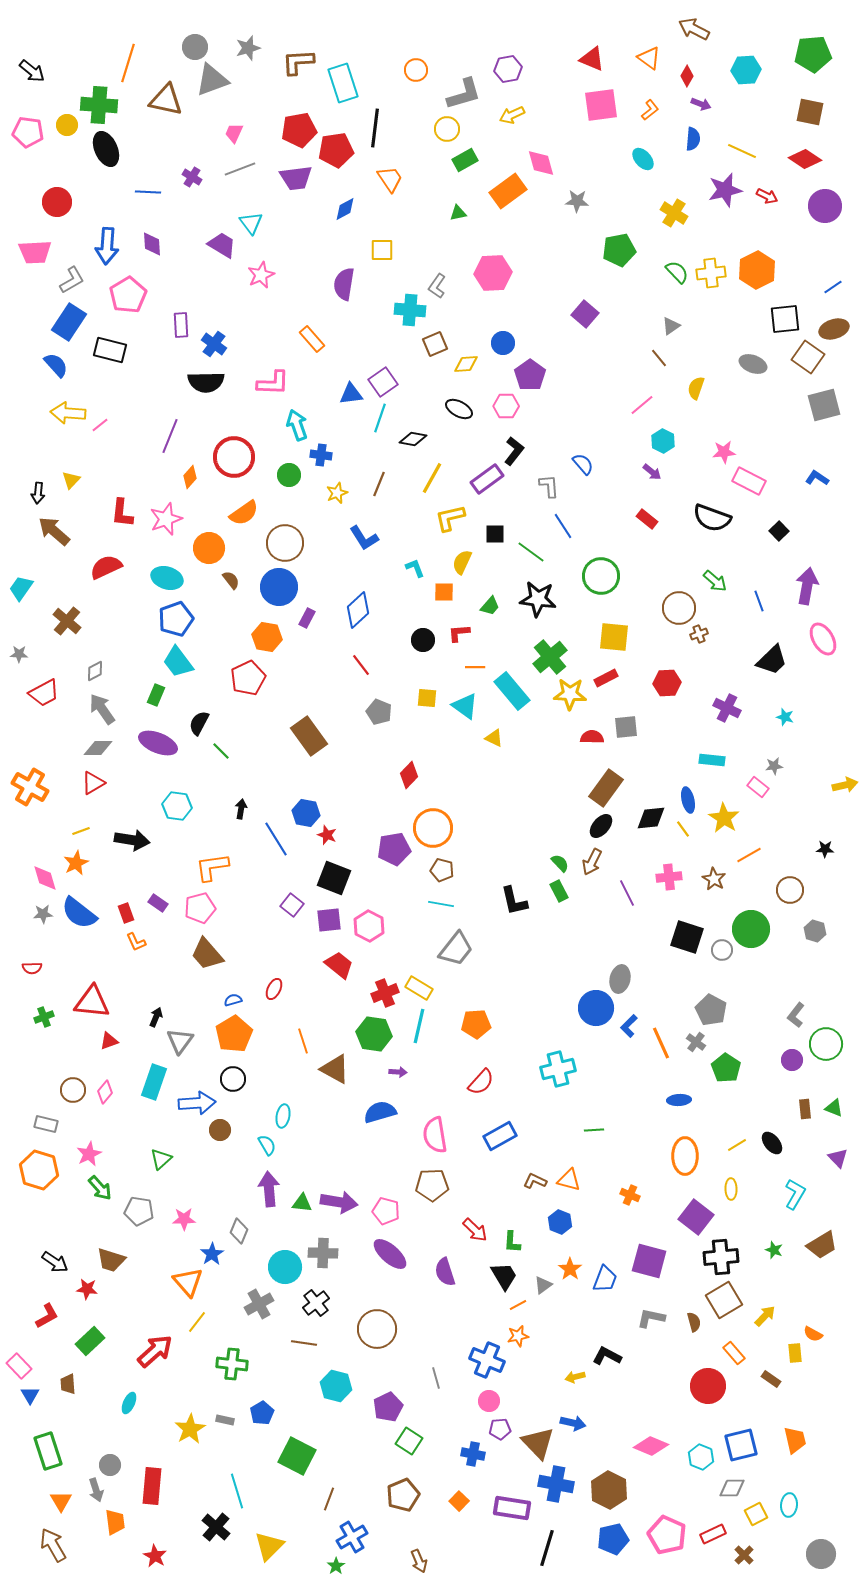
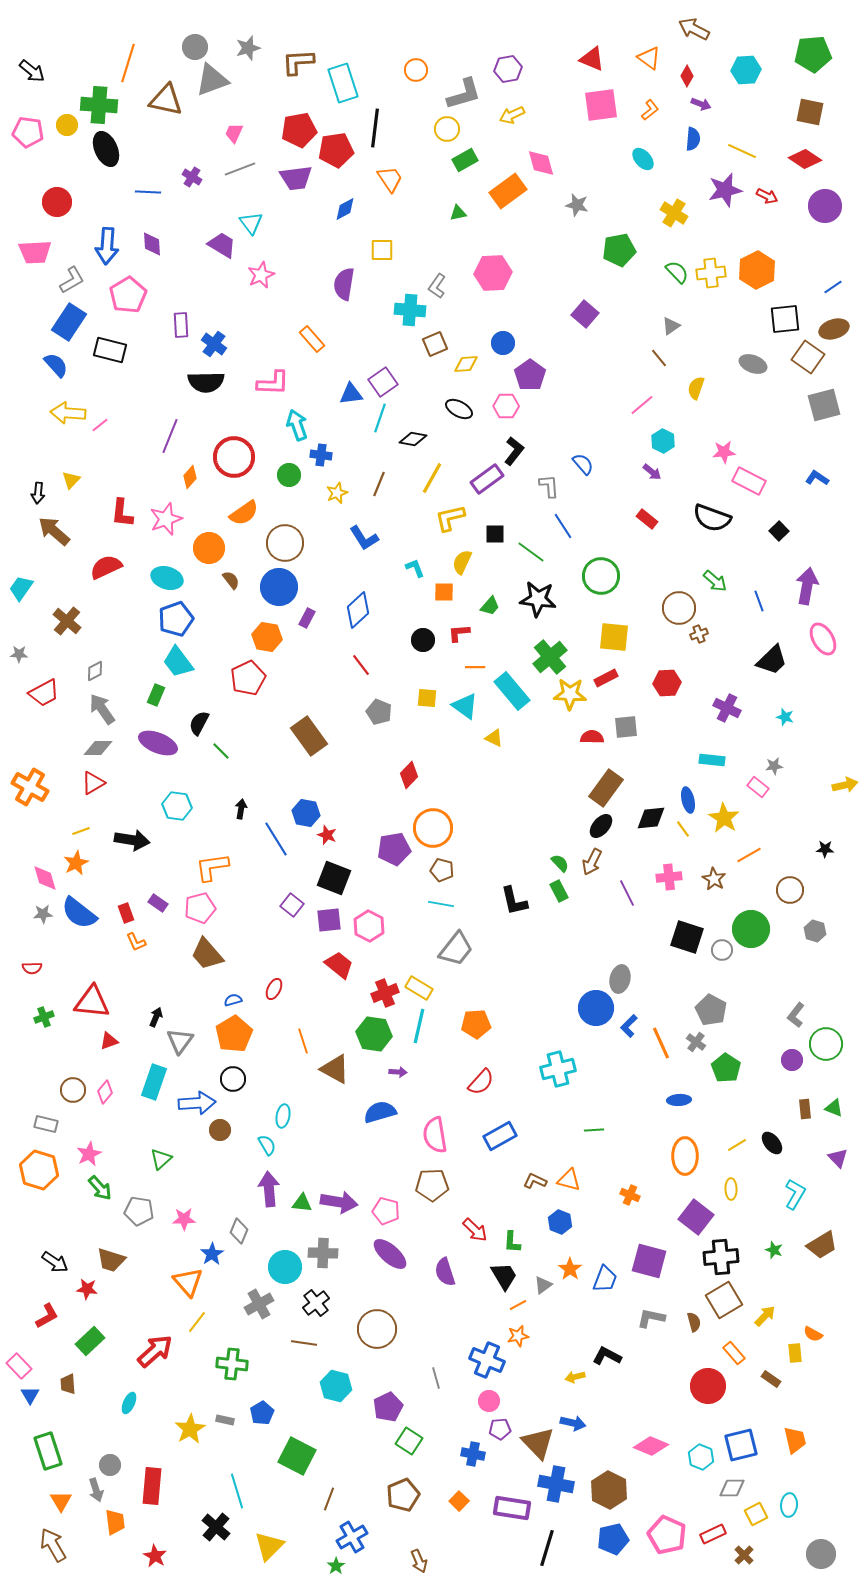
gray star at (577, 201): moved 4 px down; rotated 10 degrees clockwise
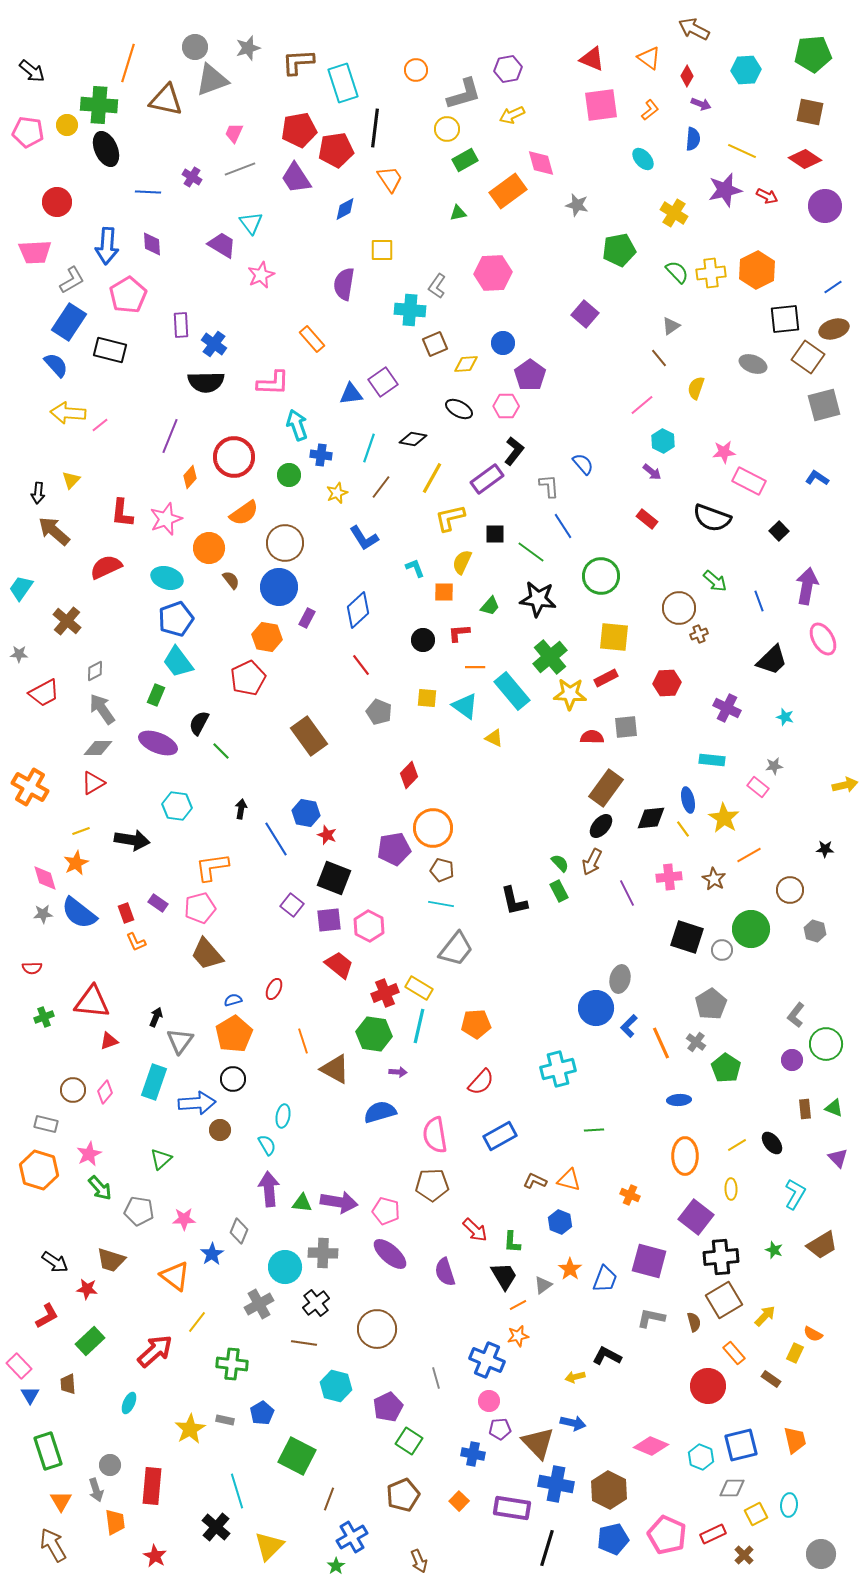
purple trapezoid at (296, 178): rotated 64 degrees clockwise
cyan line at (380, 418): moved 11 px left, 30 px down
brown line at (379, 484): moved 2 px right, 3 px down; rotated 15 degrees clockwise
gray pentagon at (711, 1010): moved 6 px up; rotated 12 degrees clockwise
orange triangle at (188, 1282): moved 13 px left, 6 px up; rotated 12 degrees counterclockwise
yellow rectangle at (795, 1353): rotated 30 degrees clockwise
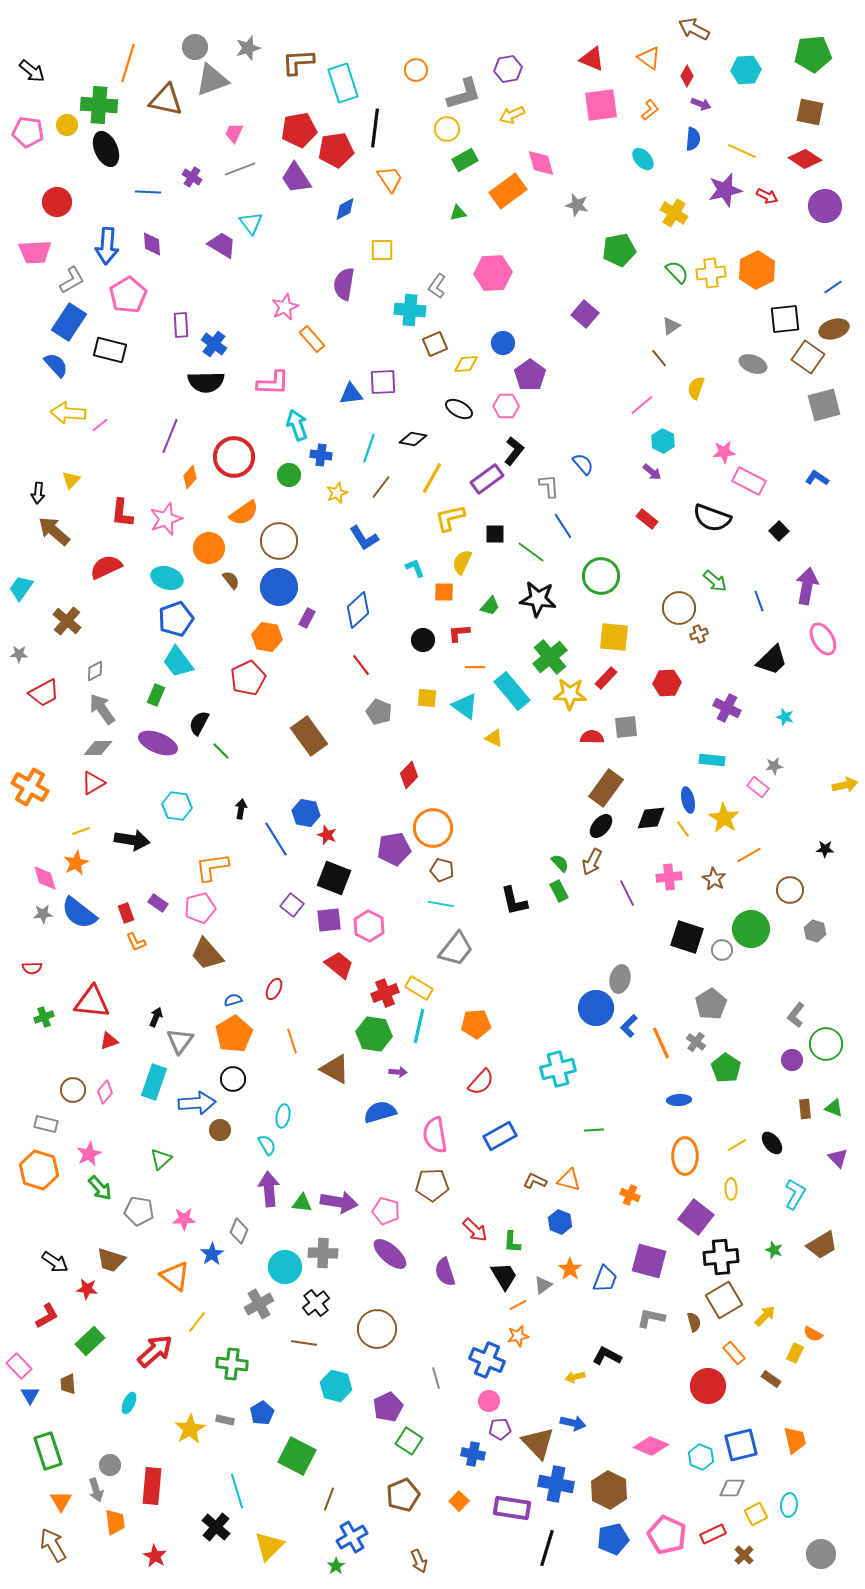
pink star at (261, 275): moved 24 px right, 32 px down
purple square at (383, 382): rotated 32 degrees clockwise
brown circle at (285, 543): moved 6 px left, 2 px up
red rectangle at (606, 678): rotated 20 degrees counterclockwise
orange line at (303, 1041): moved 11 px left
